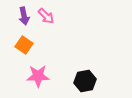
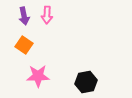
pink arrow: moved 1 px right, 1 px up; rotated 48 degrees clockwise
black hexagon: moved 1 px right, 1 px down
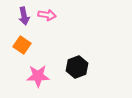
pink arrow: rotated 84 degrees counterclockwise
orange square: moved 2 px left
black hexagon: moved 9 px left, 15 px up; rotated 10 degrees counterclockwise
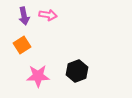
pink arrow: moved 1 px right
orange square: rotated 24 degrees clockwise
black hexagon: moved 4 px down
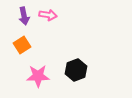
black hexagon: moved 1 px left, 1 px up
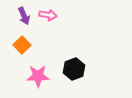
purple arrow: rotated 12 degrees counterclockwise
orange square: rotated 12 degrees counterclockwise
black hexagon: moved 2 px left, 1 px up
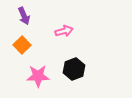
pink arrow: moved 16 px right, 16 px down; rotated 24 degrees counterclockwise
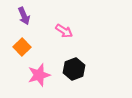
pink arrow: rotated 48 degrees clockwise
orange square: moved 2 px down
pink star: moved 1 px right, 1 px up; rotated 15 degrees counterclockwise
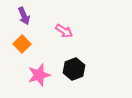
orange square: moved 3 px up
